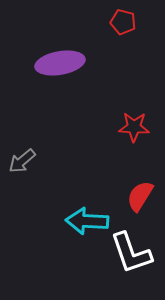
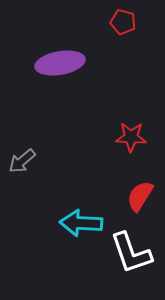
red star: moved 3 px left, 10 px down
cyan arrow: moved 6 px left, 2 px down
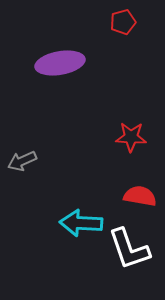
red pentagon: rotated 30 degrees counterclockwise
gray arrow: rotated 16 degrees clockwise
red semicircle: rotated 68 degrees clockwise
white L-shape: moved 2 px left, 4 px up
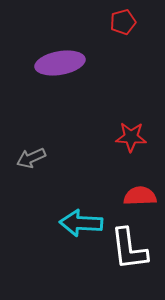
gray arrow: moved 9 px right, 3 px up
red semicircle: rotated 12 degrees counterclockwise
white L-shape: rotated 12 degrees clockwise
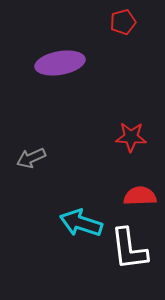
cyan arrow: rotated 15 degrees clockwise
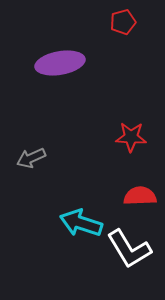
white L-shape: rotated 24 degrees counterclockwise
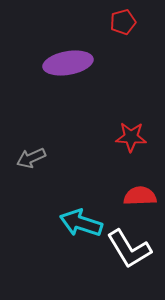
purple ellipse: moved 8 px right
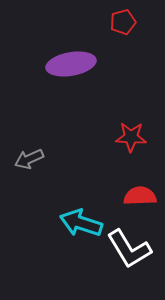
purple ellipse: moved 3 px right, 1 px down
gray arrow: moved 2 px left, 1 px down
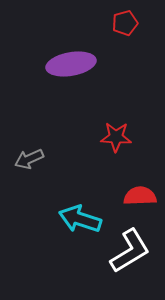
red pentagon: moved 2 px right, 1 px down
red star: moved 15 px left
cyan arrow: moved 1 px left, 4 px up
white L-shape: moved 1 px right, 2 px down; rotated 90 degrees counterclockwise
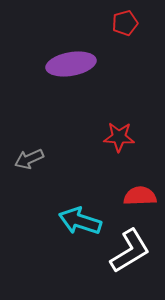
red star: moved 3 px right
cyan arrow: moved 2 px down
